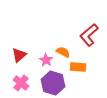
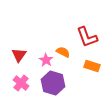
red L-shape: moved 2 px left, 2 px down; rotated 70 degrees counterclockwise
red triangle: rotated 14 degrees counterclockwise
orange rectangle: moved 14 px right, 1 px up; rotated 14 degrees clockwise
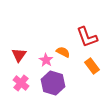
orange rectangle: rotated 35 degrees clockwise
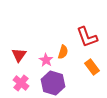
orange semicircle: rotated 80 degrees clockwise
orange rectangle: moved 1 px down
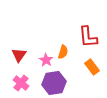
red L-shape: moved 1 px right; rotated 15 degrees clockwise
purple hexagon: moved 1 px right; rotated 25 degrees counterclockwise
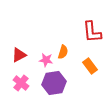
red L-shape: moved 4 px right, 5 px up
red triangle: rotated 28 degrees clockwise
pink star: rotated 24 degrees counterclockwise
orange rectangle: moved 2 px left, 1 px up
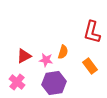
red L-shape: rotated 20 degrees clockwise
red triangle: moved 5 px right, 1 px down
pink cross: moved 4 px left, 1 px up
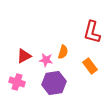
pink cross: rotated 21 degrees counterclockwise
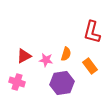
orange semicircle: moved 3 px right, 2 px down
purple hexagon: moved 8 px right
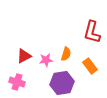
pink star: rotated 16 degrees counterclockwise
